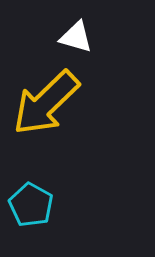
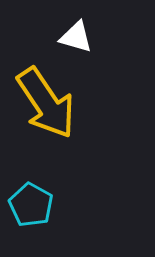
yellow arrow: rotated 80 degrees counterclockwise
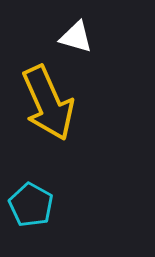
yellow arrow: moved 2 px right; rotated 10 degrees clockwise
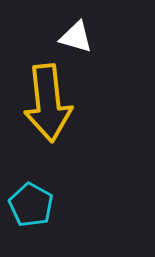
yellow arrow: rotated 18 degrees clockwise
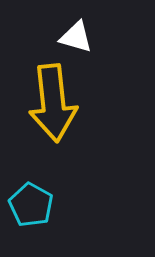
yellow arrow: moved 5 px right
